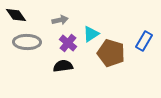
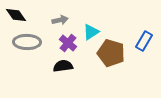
cyan triangle: moved 2 px up
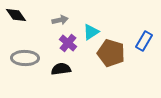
gray ellipse: moved 2 px left, 16 px down
black semicircle: moved 2 px left, 3 px down
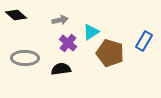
black diamond: rotated 15 degrees counterclockwise
brown pentagon: moved 1 px left
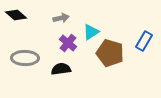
gray arrow: moved 1 px right, 2 px up
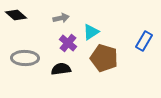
brown pentagon: moved 6 px left, 5 px down
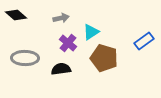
blue rectangle: rotated 24 degrees clockwise
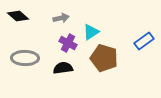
black diamond: moved 2 px right, 1 px down
purple cross: rotated 12 degrees counterclockwise
black semicircle: moved 2 px right, 1 px up
